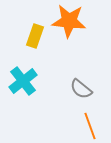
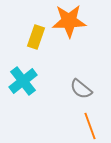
orange star: rotated 8 degrees counterclockwise
yellow rectangle: moved 1 px right, 1 px down
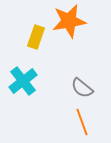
orange star: rotated 8 degrees counterclockwise
gray semicircle: moved 1 px right, 1 px up
orange line: moved 8 px left, 4 px up
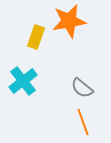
orange line: moved 1 px right
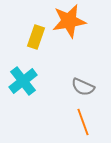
gray semicircle: moved 1 px right, 1 px up; rotated 15 degrees counterclockwise
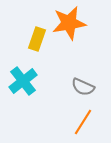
orange star: moved 2 px down
yellow rectangle: moved 1 px right, 2 px down
orange line: rotated 52 degrees clockwise
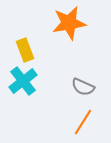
yellow rectangle: moved 12 px left, 11 px down; rotated 40 degrees counterclockwise
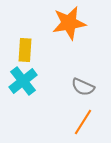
yellow rectangle: rotated 25 degrees clockwise
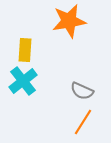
orange star: moved 2 px up
gray semicircle: moved 1 px left, 4 px down
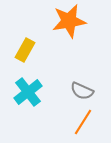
yellow rectangle: rotated 25 degrees clockwise
cyan cross: moved 5 px right, 11 px down
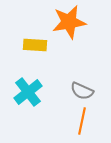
orange star: moved 1 px down
yellow rectangle: moved 10 px right, 5 px up; rotated 65 degrees clockwise
orange line: moved 1 px left, 1 px up; rotated 20 degrees counterclockwise
